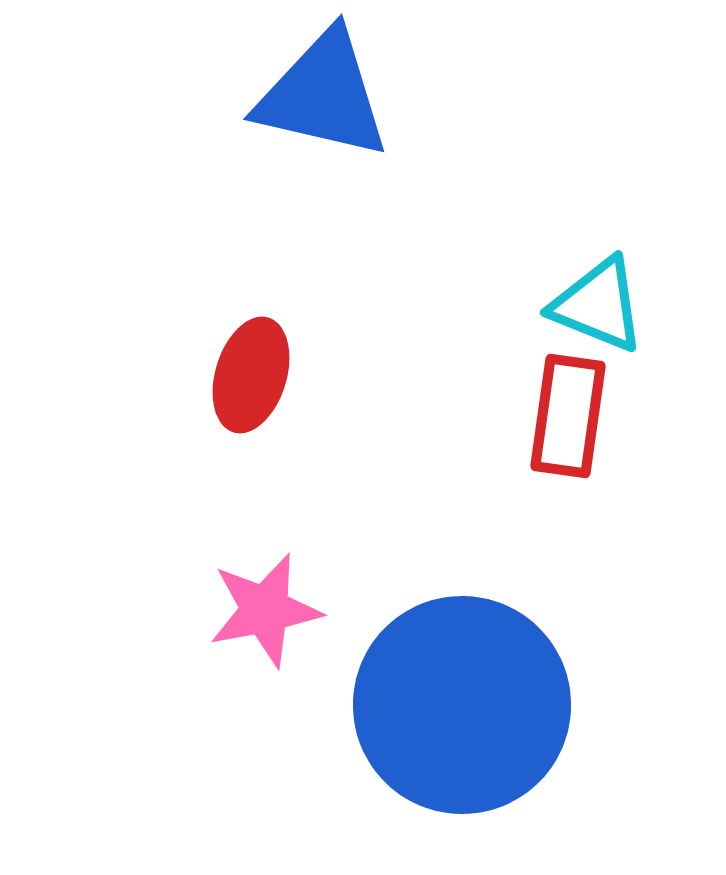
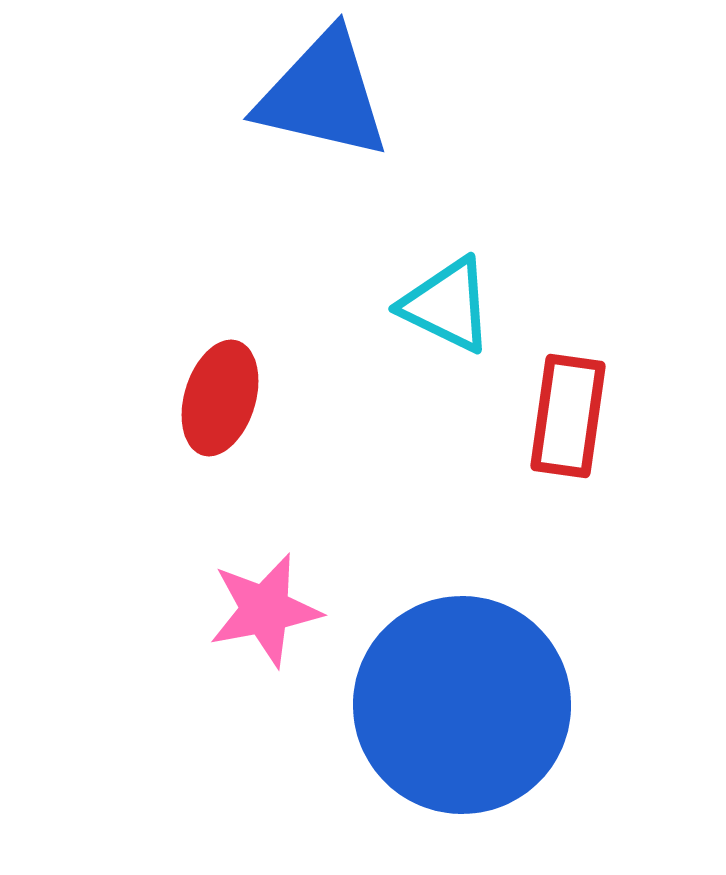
cyan triangle: moved 151 px left; rotated 4 degrees clockwise
red ellipse: moved 31 px left, 23 px down
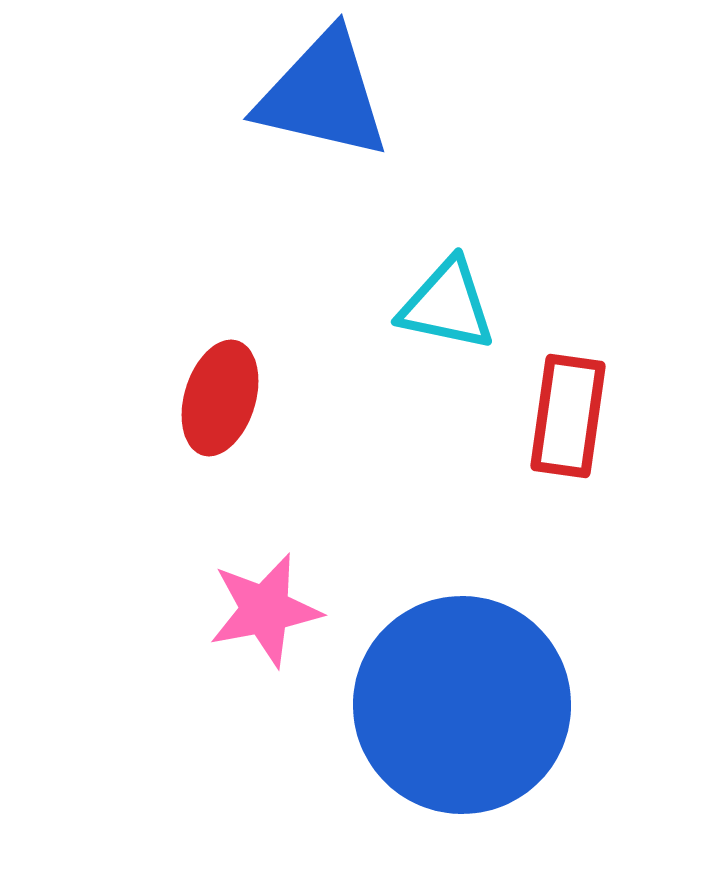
cyan triangle: rotated 14 degrees counterclockwise
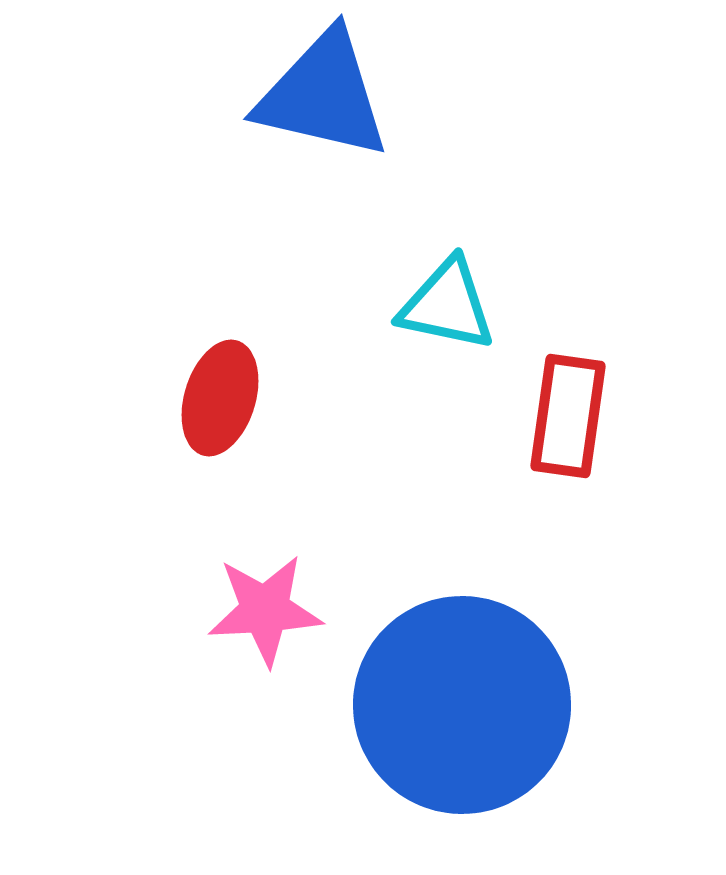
pink star: rotated 8 degrees clockwise
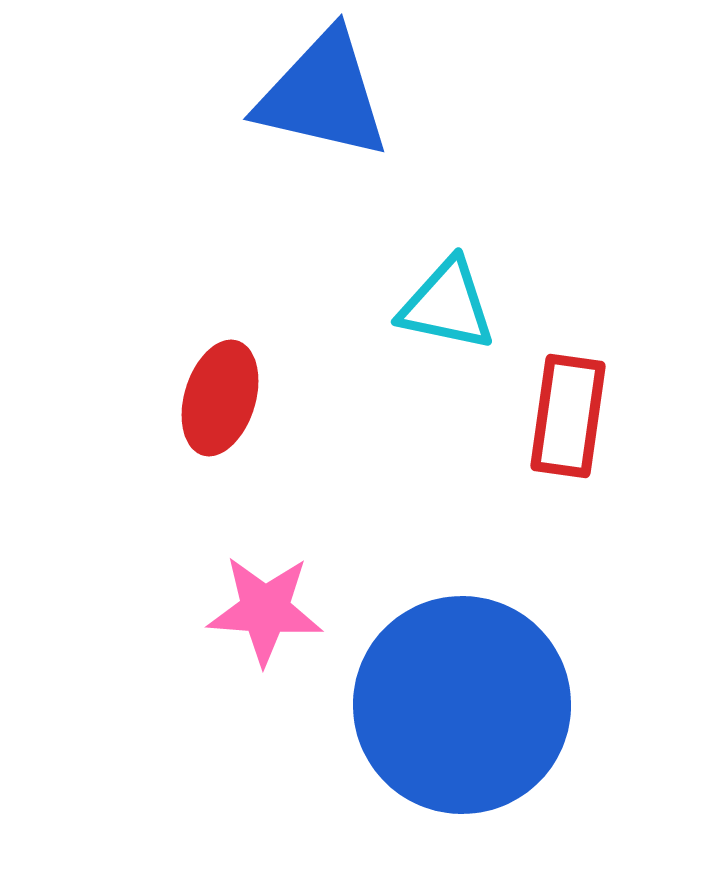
pink star: rotated 7 degrees clockwise
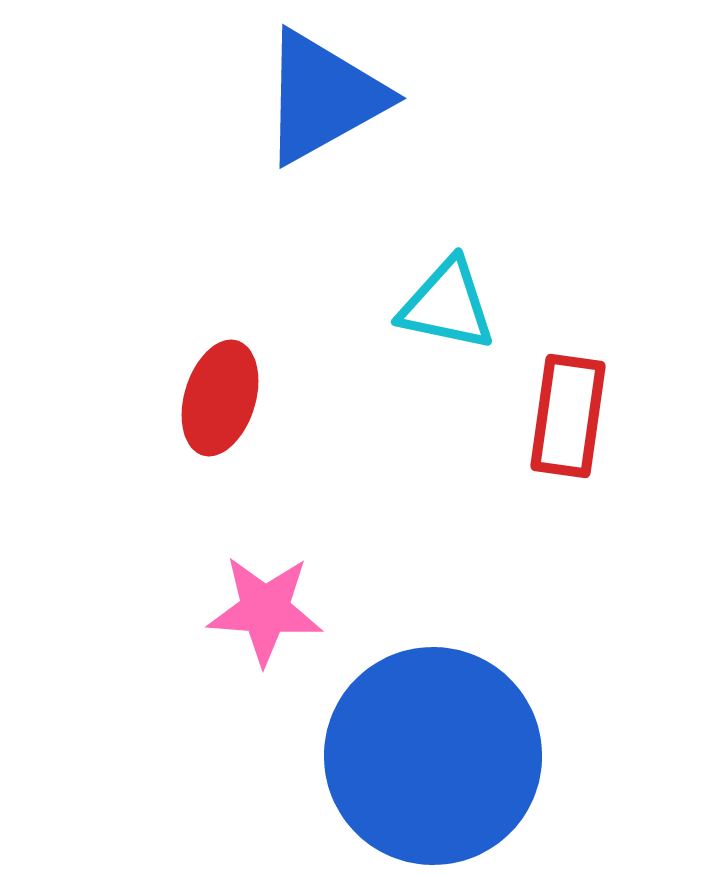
blue triangle: moved 2 px down; rotated 42 degrees counterclockwise
blue circle: moved 29 px left, 51 px down
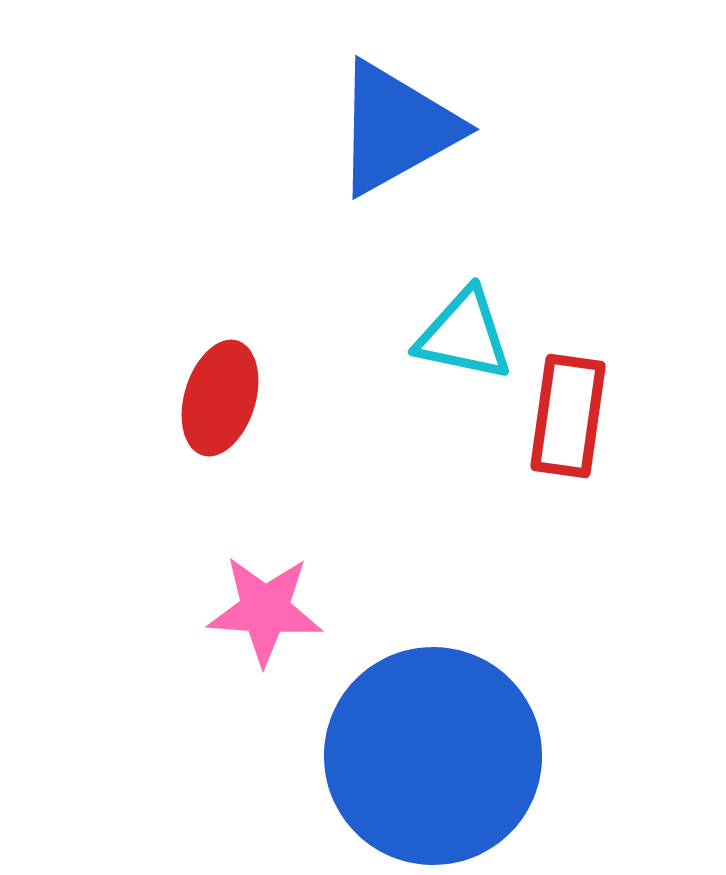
blue triangle: moved 73 px right, 31 px down
cyan triangle: moved 17 px right, 30 px down
